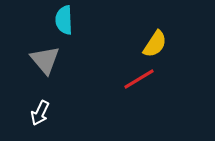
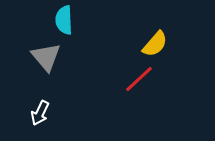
yellow semicircle: rotated 8 degrees clockwise
gray triangle: moved 1 px right, 3 px up
red line: rotated 12 degrees counterclockwise
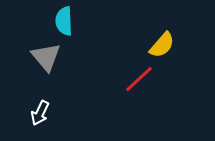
cyan semicircle: moved 1 px down
yellow semicircle: moved 7 px right, 1 px down
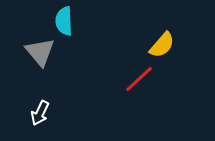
gray triangle: moved 6 px left, 5 px up
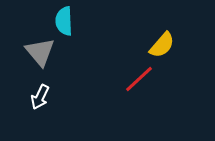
white arrow: moved 16 px up
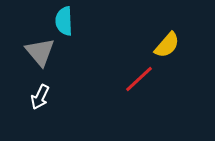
yellow semicircle: moved 5 px right
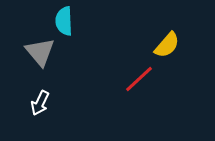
white arrow: moved 6 px down
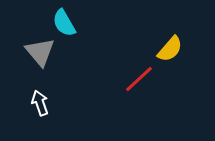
cyan semicircle: moved 2 px down; rotated 28 degrees counterclockwise
yellow semicircle: moved 3 px right, 4 px down
white arrow: rotated 135 degrees clockwise
